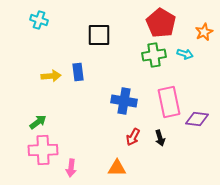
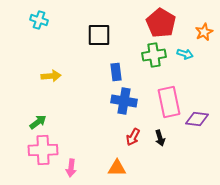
blue rectangle: moved 38 px right
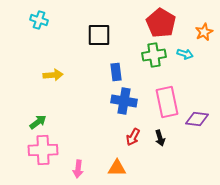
yellow arrow: moved 2 px right, 1 px up
pink rectangle: moved 2 px left
pink arrow: moved 7 px right, 1 px down
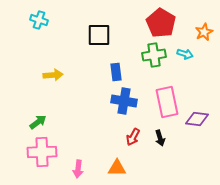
pink cross: moved 1 px left, 2 px down
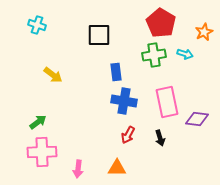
cyan cross: moved 2 px left, 5 px down
yellow arrow: rotated 42 degrees clockwise
red arrow: moved 5 px left, 2 px up
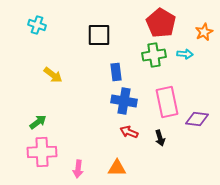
cyan arrow: rotated 14 degrees counterclockwise
red arrow: moved 1 px right, 3 px up; rotated 84 degrees clockwise
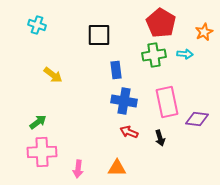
blue rectangle: moved 2 px up
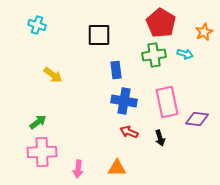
cyan arrow: rotated 14 degrees clockwise
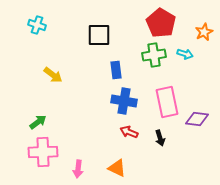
pink cross: moved 1 px right
orange triangle: rotated 24 degrees clockwise
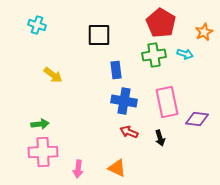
green arrow: moved 2 px right, 2 px down; rotated 30 degrees clockwise
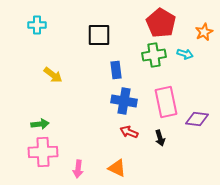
cyan cross: rotated 18 degrees counterclockwise
pink rectangle: moved 1 px left
